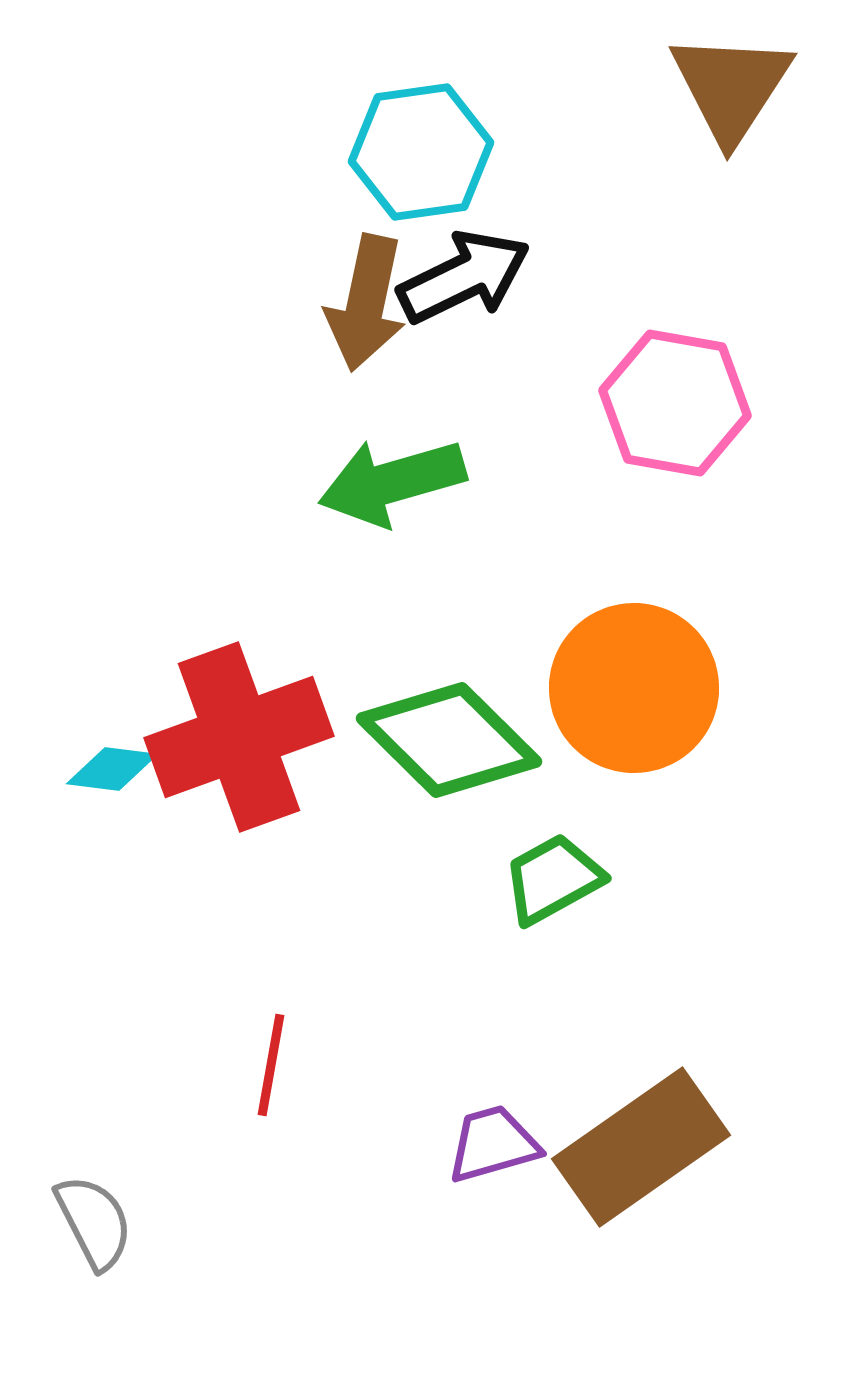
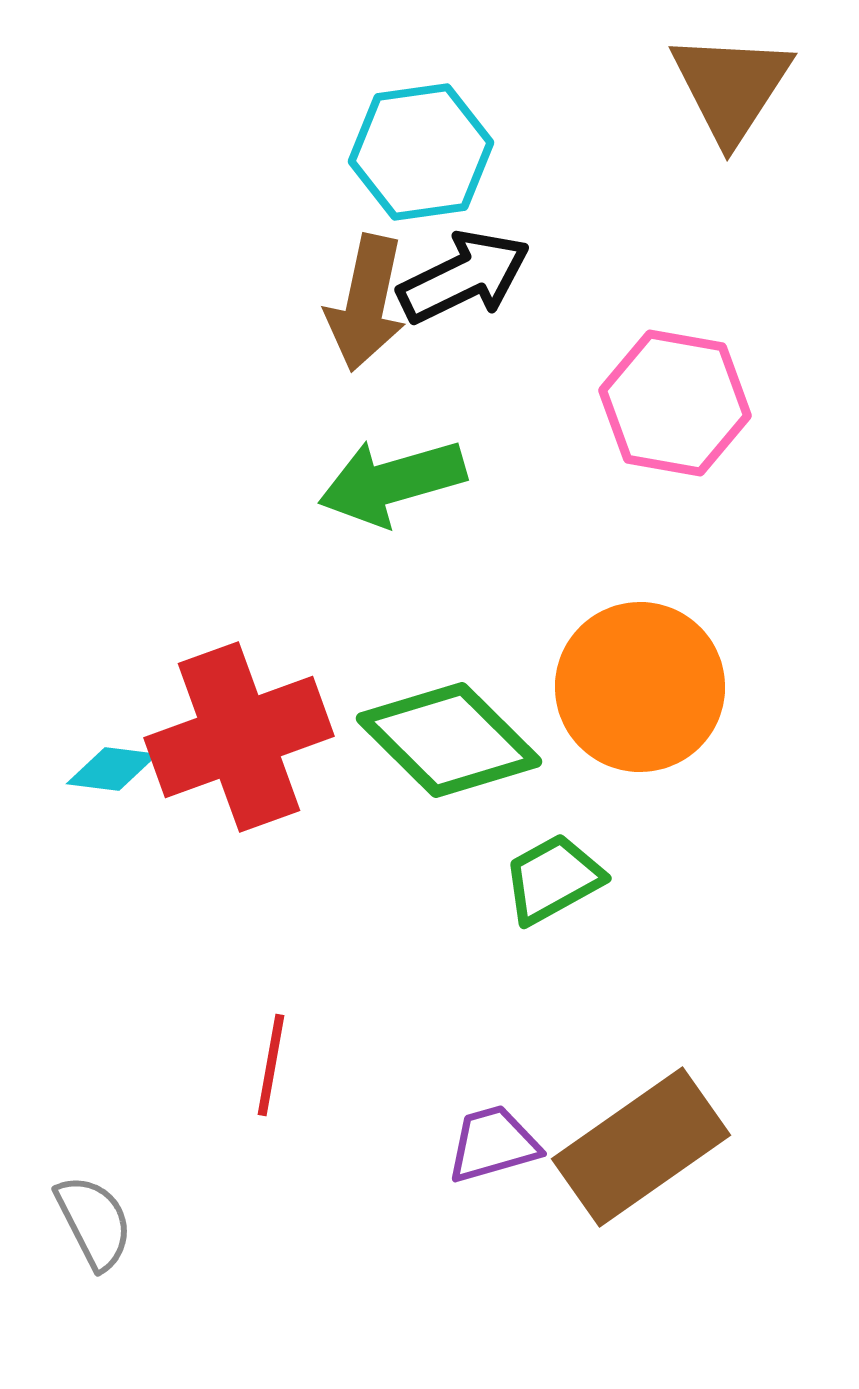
orange circle: moved 6 px right, 1 px up
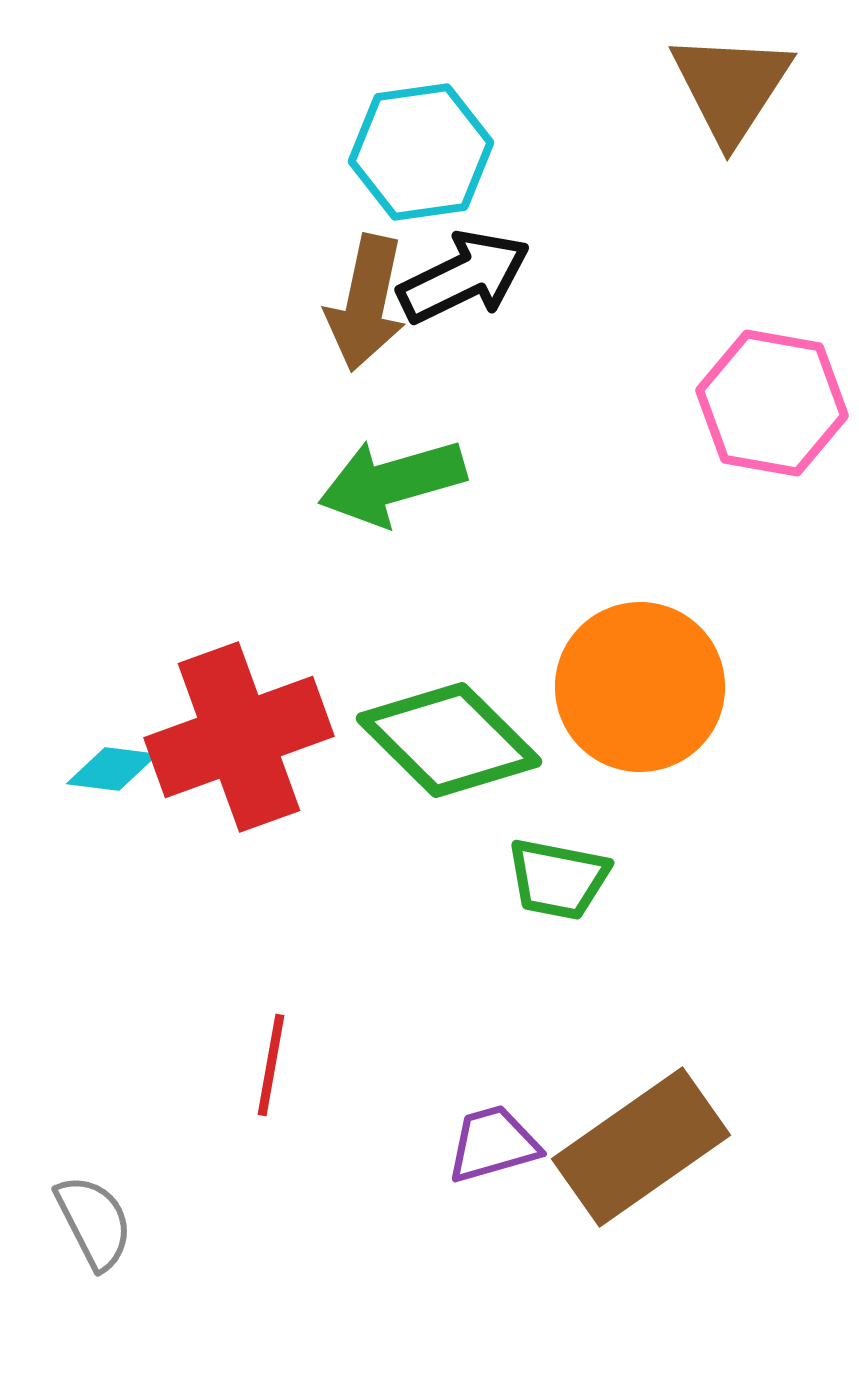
pink hexagon: moved 97 px right
green trapezoid: moved 5 px right; rotated 140 degrees counterclockwise
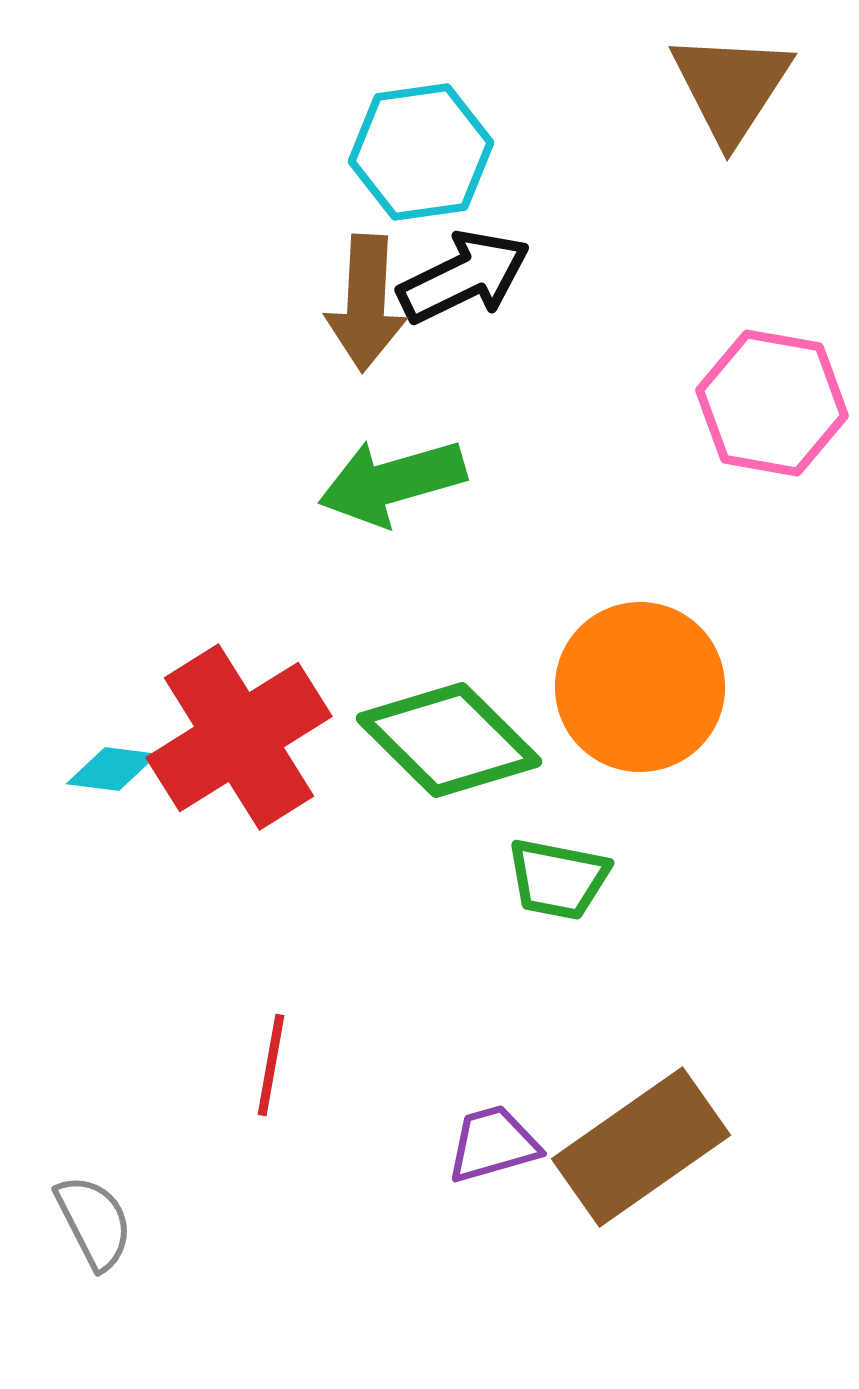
brown arrow: rotated 9 degrees counterclockwise
red cross: rotated 12 degrees counterclockwise
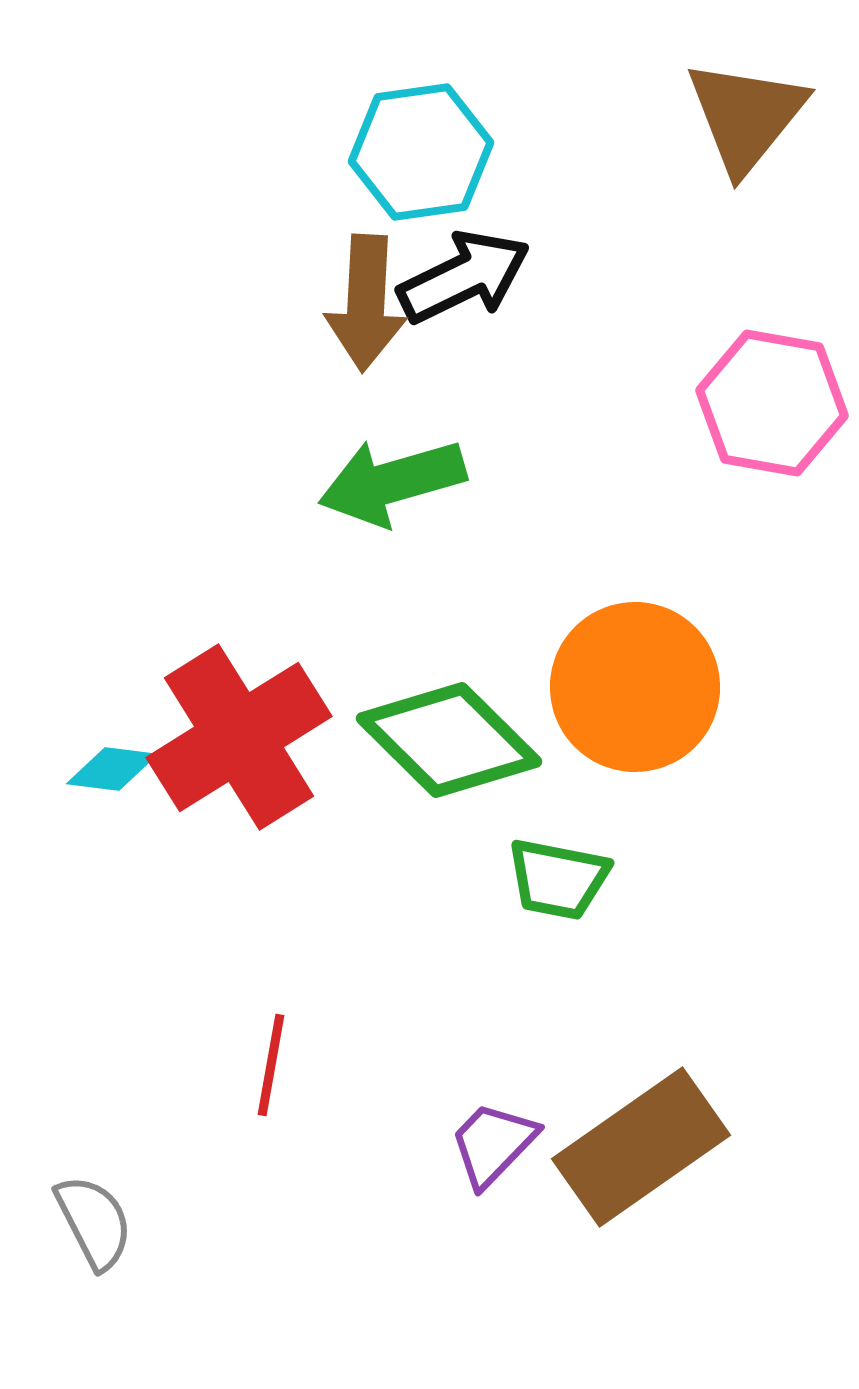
brown triangle: moved 15 px right, 29 px down; rotated 6 degrees clockwise
orange circle: moved 5 px left
purple trapezoid: rotated 30 degrees counterclockwise
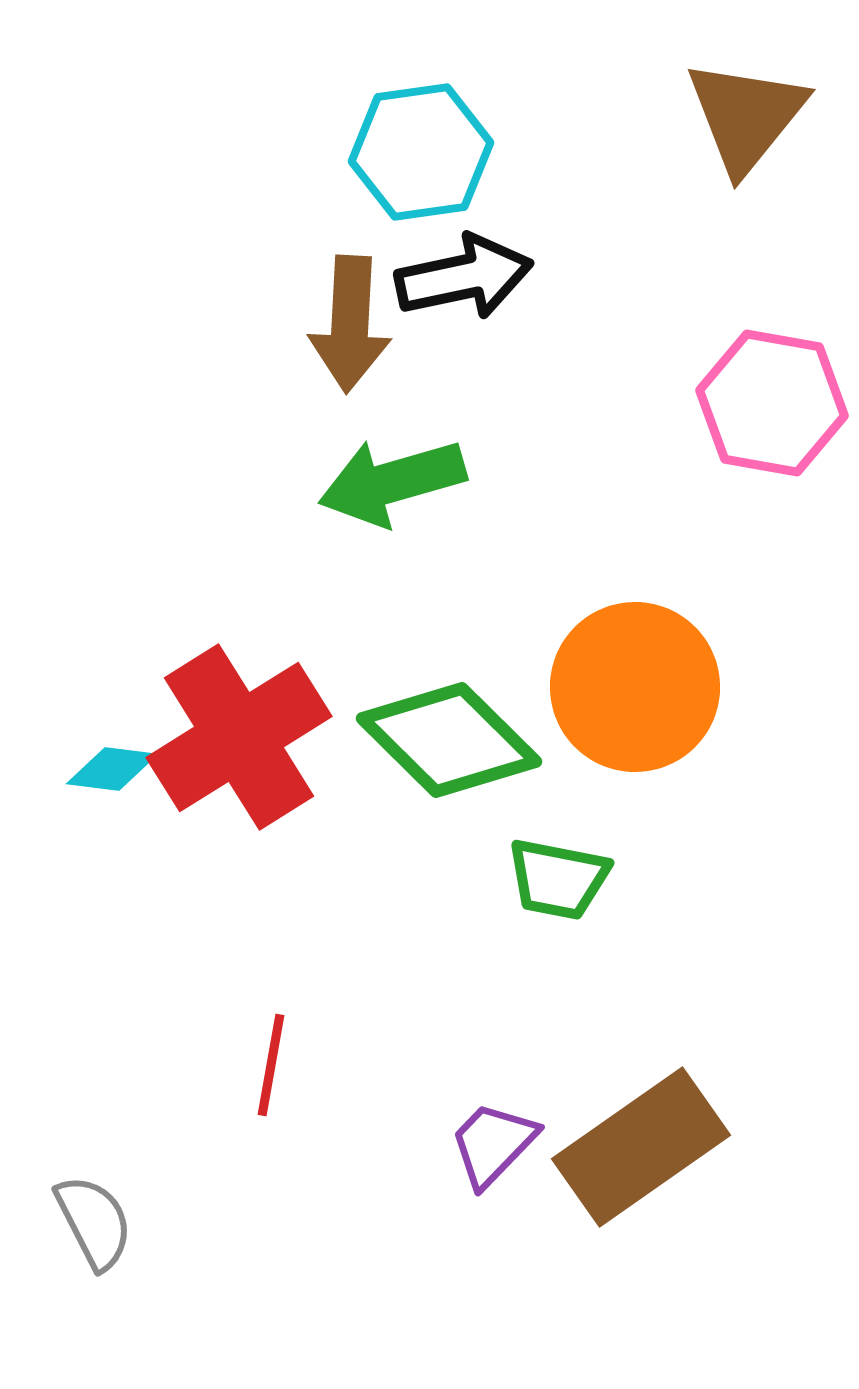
black arrow: rotated 14 degrees clockwise
brown arrow: moved 16 px left, 21 px down
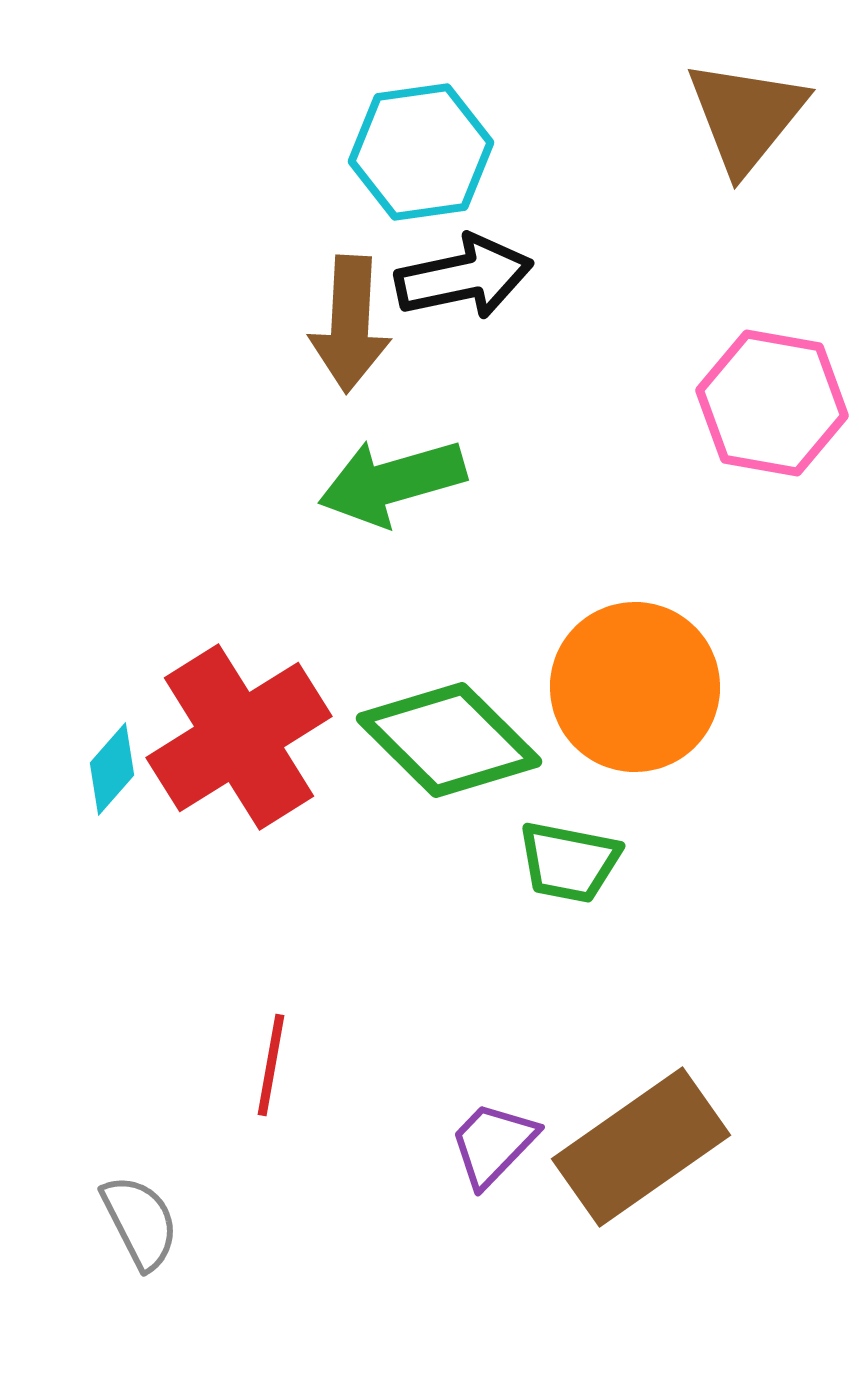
cyan diamond: rotated 56 degrees counterclockwise
green trapezoid: moved 11 px right, 17 px up
gray semicircle: moved 46 px right
